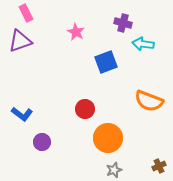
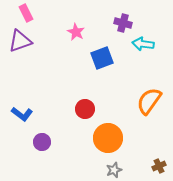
blue square: moved 4 px left, 4 px up
orange semicircle: rotated 104 degrees clockwise
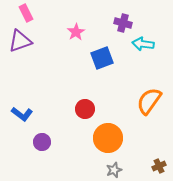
pink star: rotated 12 degrees clockwise
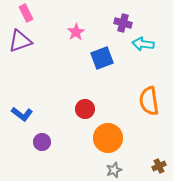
orange semicircle: rotated 44 degrees counterclockwise
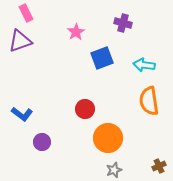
cyan arrow: moved 1 px right, 21 px down
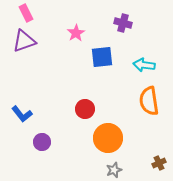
pink star: moved 1 px down
purple triangle: moved 4 px right
blue square: moved 1 px up; rotated 15 degrees clockwise
blue L-shape: rotated 15 degrees clockwise
brown cross: moved 3 px up
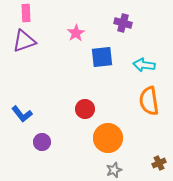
pink rectangle: rotated 24 degrees clockwise
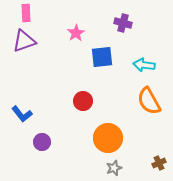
orange semicircle: rotated 20 degrees counterclockwise
red circle: moved 2 px left, 8 px up
gray star: moved 2 px up
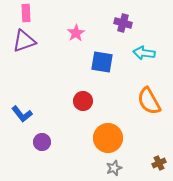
blue square: moved 5 px down; rotated 15 degrees clockwise
cyan arrow: moved 12 px up
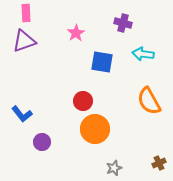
cyan arrow: moved 1 px left, 1 px down
orange circle: moved 13 px left, 9 px up
